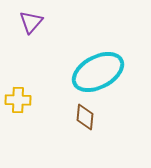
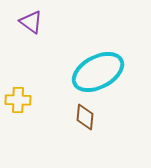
purple triangle: rotated 35 degrees counterclockwise
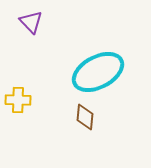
purple triangle: rotated 10 degrees clockwise
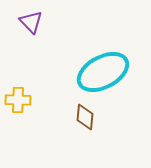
cyan ellipse: moved 5 px right
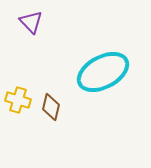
yellow cross: rotated 15 degrees clockwise
brown diamond: moved 34 px left, 10 px up; rotated 8 degrees clockwise
